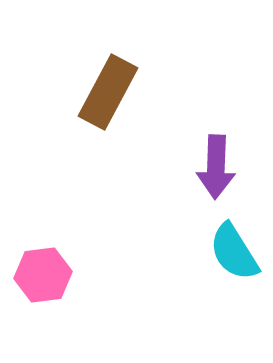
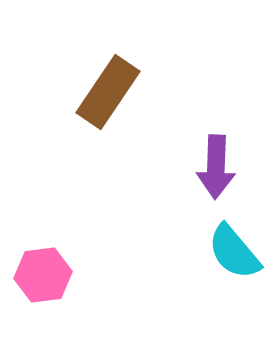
brown rectangle: rotated 6 degrees clockwise
cyan semicircle: rotated 8 degrees counterclockwise
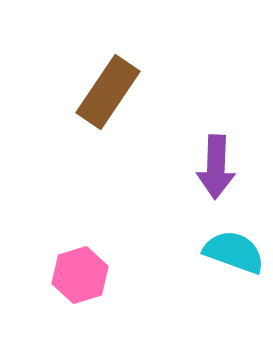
cyan semicircle: rotated 150 degrees clockwise
pink hexagon: moved 37 px right; rotated 10 degrees counterclockwise
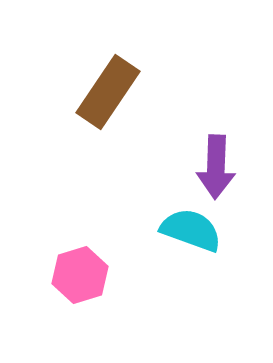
cyan semicircle: moved 43 px left, 22 px up
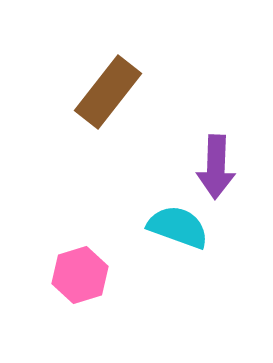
brown rectangle: rotated 4 degrees clockwise
cyan semicircle: moved 13 px left, 3 px up
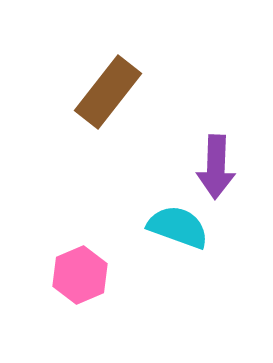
pink hexagon: rotated 6 degrees counterclockwise
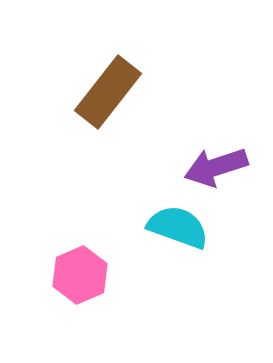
purple arrow: rotated 70 degrees clockwise
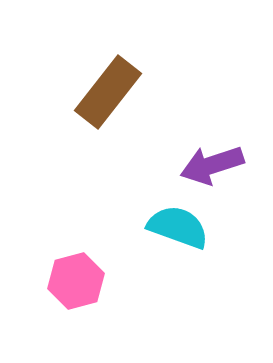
purple arrow: moved 4 px left, 2 px up
pink hexagon: moved 4 px left, 6 px down; rotated 8 degrees clockwise
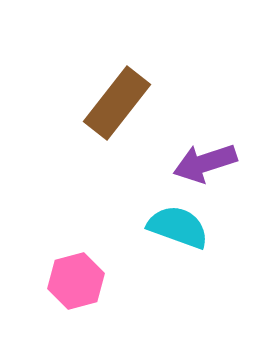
brown rectangle: moved 9 px right, 11 px down
purple arrow: moved 7 px left, 2 px up
